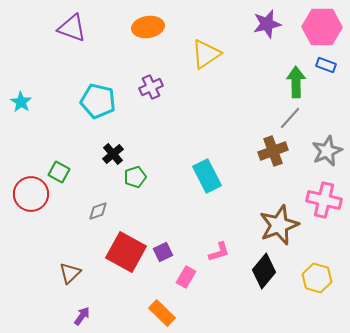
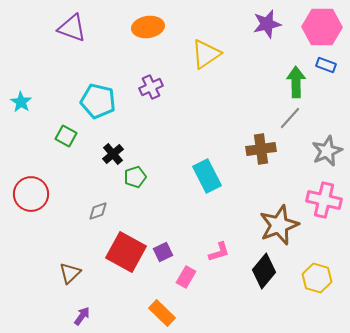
brown cross: moved 12 px left, 2 px up; rotated 12 degrees clockwise
green square: moved 7 px right, 36 px up
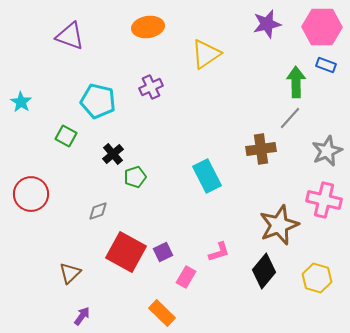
purple triangle: moved 2 px left, 8 px down
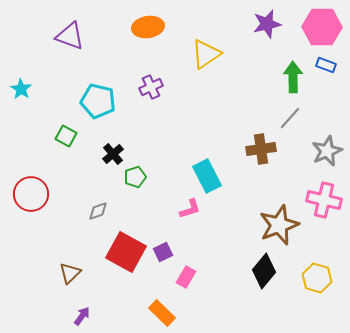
green arrow: moved 3 px left, 5 px up
cyan star: moved 13 px up
pink L-shape: moved 29 px left, 43 px up
